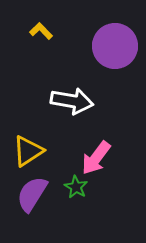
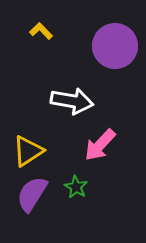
pink arrow: moved 4 px right, 13 px up; rotated 6 degrees clockwise
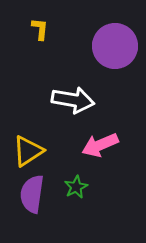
yellow L-shape: moved 1 px left, 2 px up; rotated 50 degrees clockwise
white arrow: moved 1 px right, 1 px up
pink arrow: rotated 24 degrees clockwise
green star: rotated 15 degrees clockwise
purple semicircle: rotated 24 degrees counterclockwise
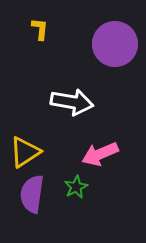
purple circle: moved 2 px up
white arrow: moved 1 px left, 2 px down
pink arrow: moved 9 px down
yellow triangle: moved 3 px left, 1 px down
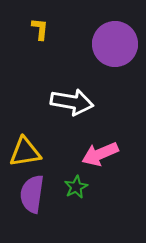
yellow triangle: rotated 24 degrees clockwise
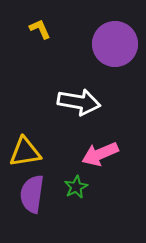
yellow L-shape: rotated 30 degrees counterclockwise
white arrow: moved 7 px right
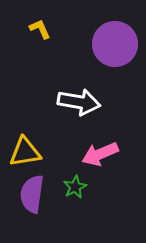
green star: moved 1 px left
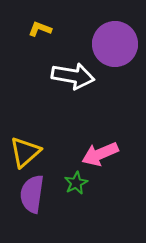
yellow L-shape: rotated 45 degrees counterclockwise
white arrow: moved 6 px left, 26 px up
yellow triangle: rotated 32 degrees counterclockwise
green star: moved 1 px right, 4 px up
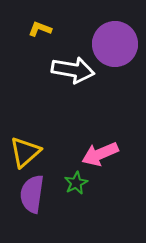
white arrow: moved 6 px up
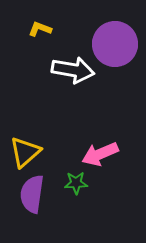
green star: rotated 25 degrees clockwise
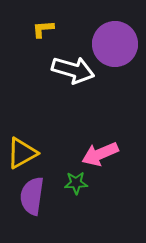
yellow L-shape: moved 3 px right; rotated 25 degrees counterclockwise
white arrow: rotated 6 degrees clockwise
yellow triangle: moved 3 px left, 1 px down; rotated 12 degrees clockwise
purple semicircle: moved 2 px down
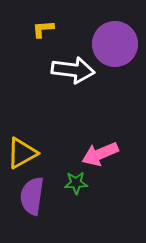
white arrow: rotated 9 degrees counterclockwise
